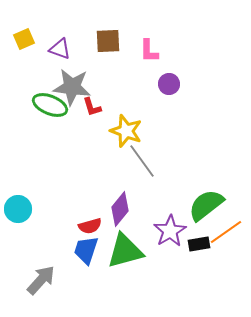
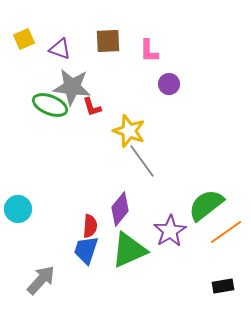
yellow star: moved 3 px right
red semicircle: rotated 70 degrees counterclockwise
black rectangle: moved 24 px right, 42 px down
green triangle: moved 4 px right, 1 px up; rotated 9 degrees counterclockwise
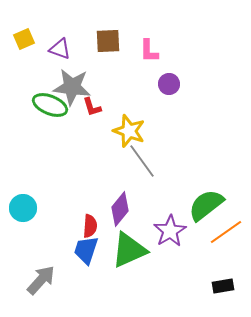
cyan circle: moved 5 px right, 1 px up
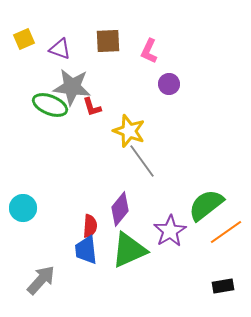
pink L-shape: rotated 25 degrees clockwise
blue trapezoid: rotated 24 degrees counterclockwise
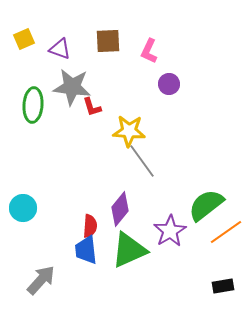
green ellipse: moved 17 px left; rotated 72 degrees clockwise
yellow star: rotated 16 degrees counterclockwise
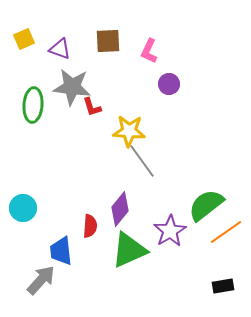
blue trapezoid: moved 25 px left, 1 px down
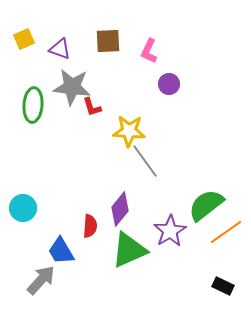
gray line: moved 3 px right
blue trapezoid: rotated 24 degrees counterclockwise
black rectangle: rotated 35 degrees clockwise
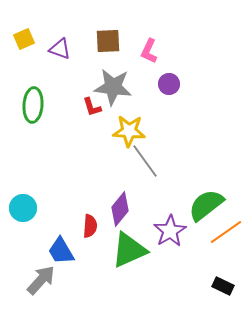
gray star: moved 41 px right
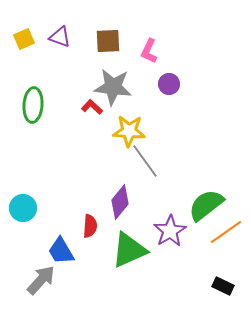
purple triangle: moved 12 px up
red L-shape: rotated 150 degrees clockwise
purple diamond: moved 7 px up
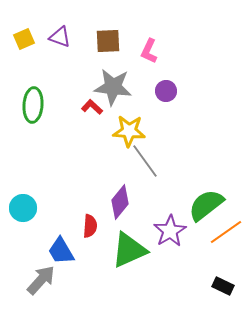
purple circle: moved 3 px left, 7 px down
